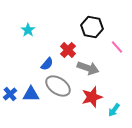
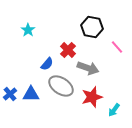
gray ellipse: moved 3 px right
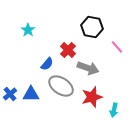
cyan arrow: rotated 24 degrees counterclockwise
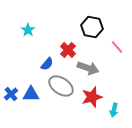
blue cross: moved 1 px right
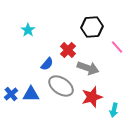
black hexagon: rotated 15 degrees counterclockwise
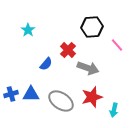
pink line: moved 2 px up
blue semicircle: moved 1 px left
gray ellipse: moved 15 px down
blue cross: rotated 24 degrees clockwise
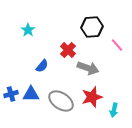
blue semicircle: moved 4 px left, 2 px down
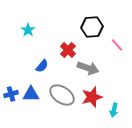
gray ellipse: moved 1 px right, 6 px up
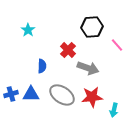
blue semicircle: rotated 40 degrees counterclockwise
red star: rotated 10 degrees clockwise
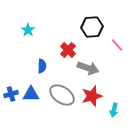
red star: moved 1 px up; rotated 10 degrees counterclockwise
